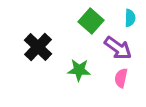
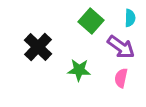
purple arrow: moved 3 px right, 1 px up
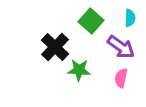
black cross: moved 17 px right
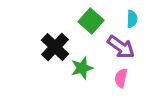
cyan semicircle: moved 2 px right, 1 px down
green star: moved 3 px right, 2 px up; rotated 20 degrees counterclockwise
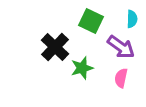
green square: rotated 15 degrees counterclockwise
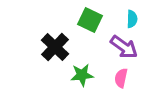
green square: moved 1 px left, 1 px up
purple arrow: moved 3 px right
green star: moved 7 px down; rotated 10 degrees clockwise
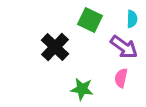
green star: moved 14 px down; rotated 15 degrees clockwise
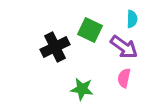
green square: moved 10 px down
black cross: rotated 20 degrees clockwise
pink semicircle: moved 3 px right
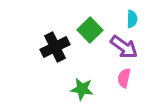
green square: rotated 20 degrees clockwise
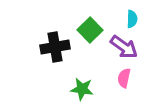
black cross: rotated 16 degrees clockwise
